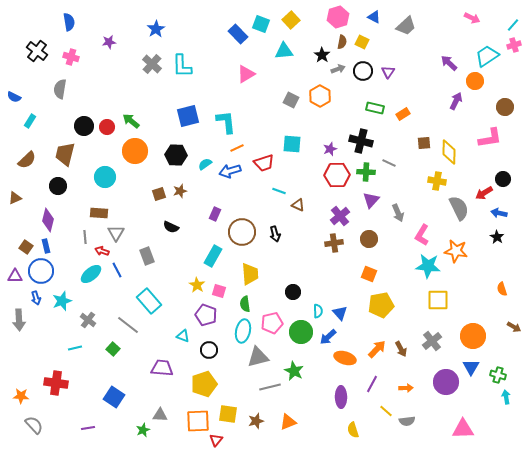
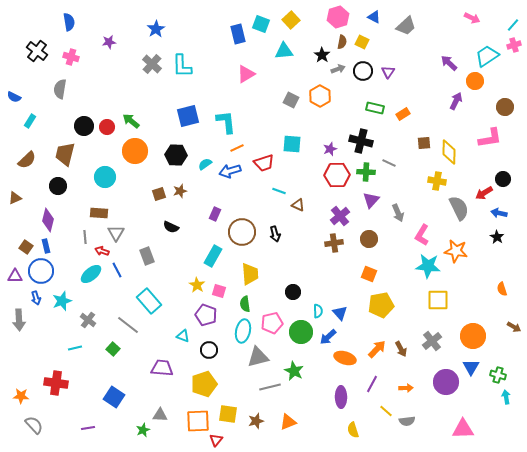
blue rectangle at (238, 34): rotated 30 degrees clockwise
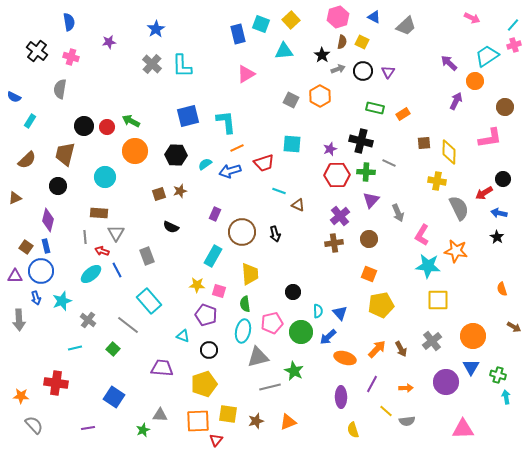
green arrow at (131, 121): rotated 12 degrees counterclockwise
yellow star at (197, 285): rotated 28 degrees counterclockwise
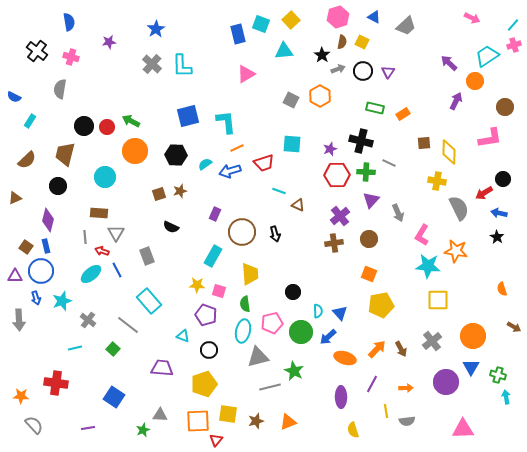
yellow line at (386, 411): rotated 40 degrees clockwise
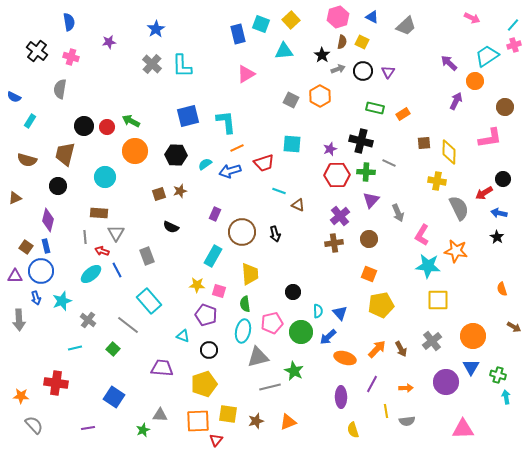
blue triangle at (374, 17): moved 2 px left
brown semicircle at (27, 160): rotated 60 degrees clockwise
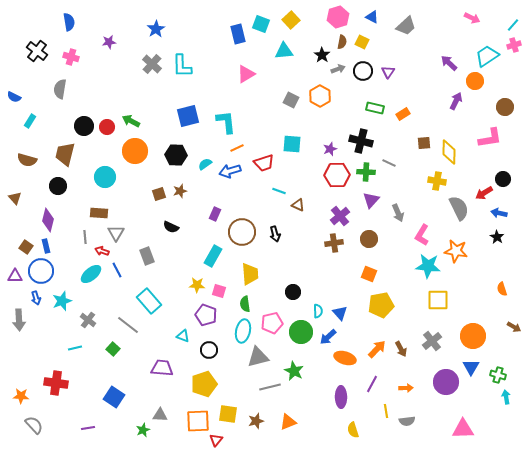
brown triangle at (15, 198): rotated 48 degrees counterclockwise
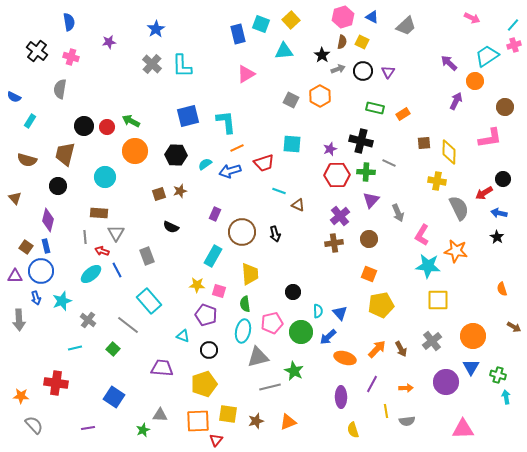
pink hexagon at (338, 17): moved 5 px right
